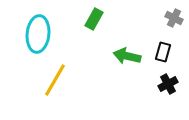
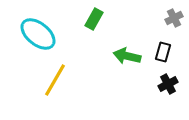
gray cross: rotated 36 degrees clockwise
cyan ellipse: rotated 57 degrees counterclockwise
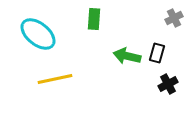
green rectangle: rotated 25 degrees counterclockwise
black rectangle: moved 6 px left, 1 px down
yellow line: moved 1 px up; rotated 48 degrees clockwise
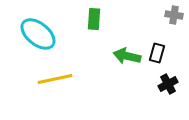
gray cross: moved 3 px up; rotated 36 degrees clockwise
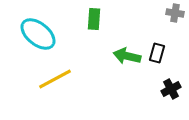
gray cross: moved 1 px right, 2 px up
yellow line: rotated 16 degrees counterclockwise
black cross: moved 3 px right, 5 px down
